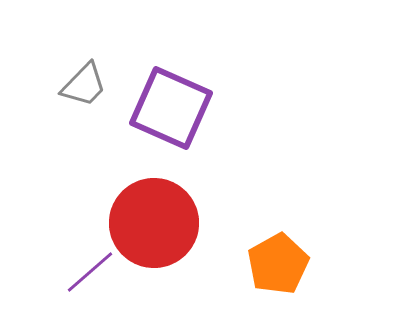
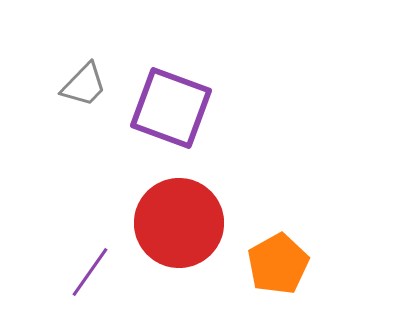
purple square: rotated 4 degrees counterclockwise
red circle: moved 25 px right
purple line: rotated 14 degrees counterclockwise
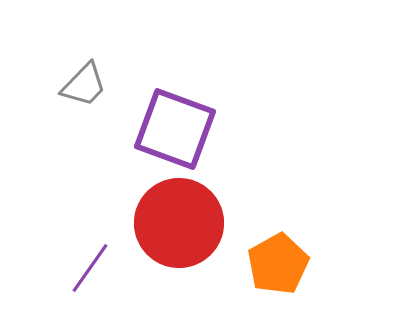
purple square: moved 4 px right, 21 px down
purple line: moved 4 px up
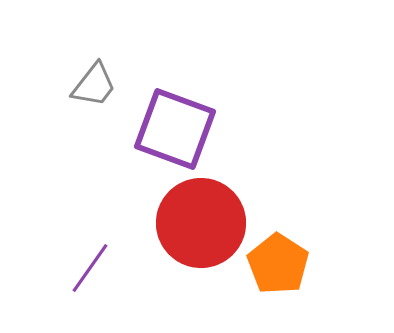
gray trapezoid: moved 10 px right; rotated 6 degrees counterclockwise
red circle: moved 22 px right
orange pentagon: rotated 10 degrees counterclockwise
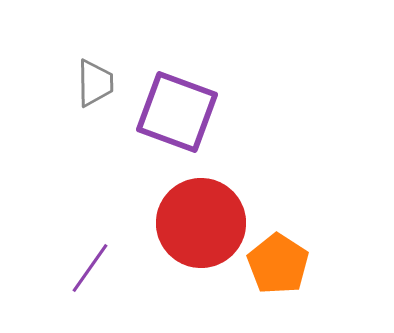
gray trapezoid: moved 1 px right, 2 px up; rotated 39 degrees counterclockwise
purple square: moved 2 px right, 17 px up
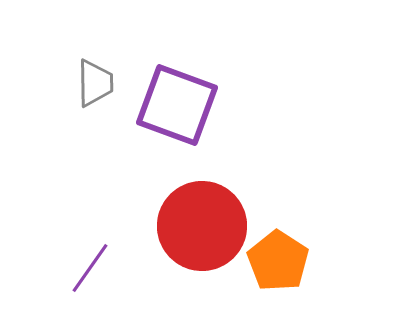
purple square: moved 7 px up
red circle: moved 1 px right, 3 px down
orange pentagon: moved 3 px up
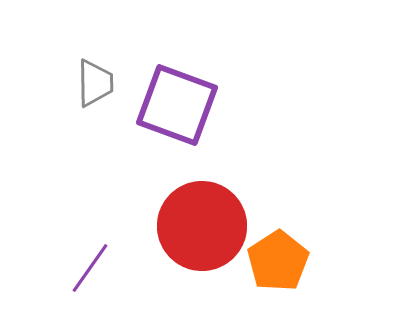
orange pentagon: rotated 6 degrees clockwise
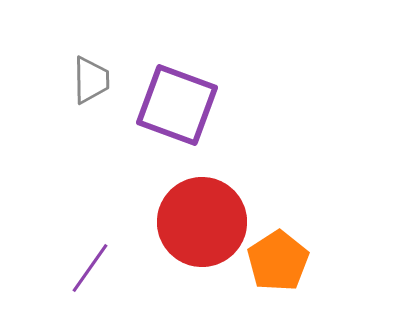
gray trapezoid: moved 4 px left, 3 px up
red circle: moved 4 px up
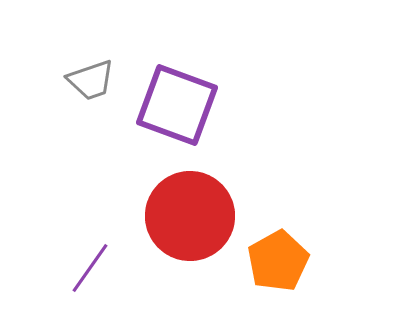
gray trapezoid: rotated 72 degrees clockwise
red circle: moved 12 px left, 6 px up
orange pentagon: rotated 4 degrees clockwise
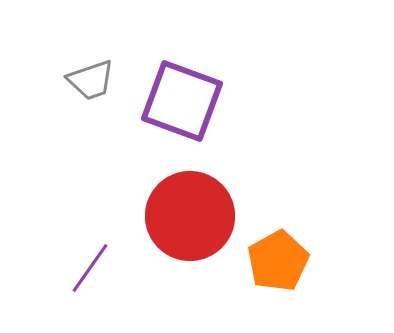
purple square: moved 5 px right, 4 px up
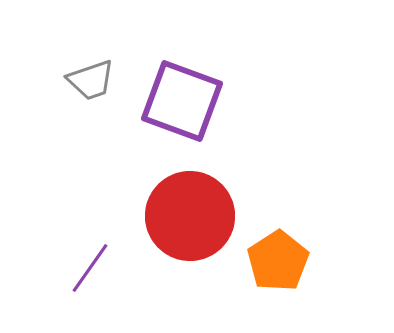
orange pentagon: rotated 4 degrees counterclockwise
